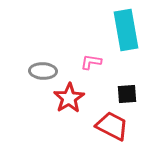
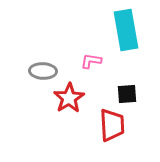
pink L-shape: moved 1 px up
red trapezoid: moved 1 px up; rotated 60 degrees clockwise
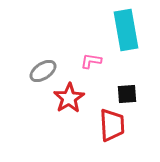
gray ellipse: rotated 36 degrees counterclockwise
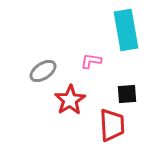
red star: moved 1 px right, 2 px down
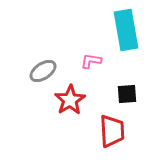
red trapezoid: moved 6 px down
